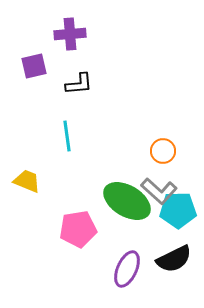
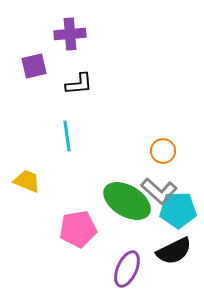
black semicircle: moved 8 px up
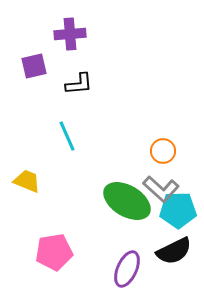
cyan line: rotated 16 degrees counterclockwise
gray L-shape: moved 2 px right, 2 px up
pink pentagon: moved 24 px left, 23 px down
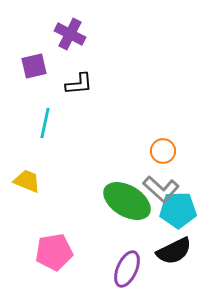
purple cross: rotated 32 degrees clockwise
cyan line: moved 22 px left, 13 px up; rotated 36 degrees clockwise
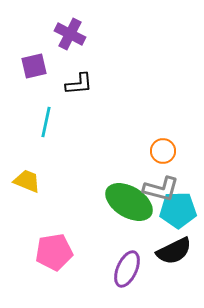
cyan line: moved 1 px right, 1 px up
gray L-shape: rotated 27 degrees counterclockwise
green ellipse: moved 2 px right, 1 px down
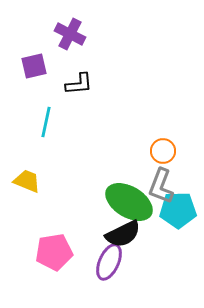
gray L-shape: moved 3 px up; rotated 96 degrees clockwise
black semicircle: moved 51 px left, 17 px up
purple ellipse: moved 18 px left, 7 px up
